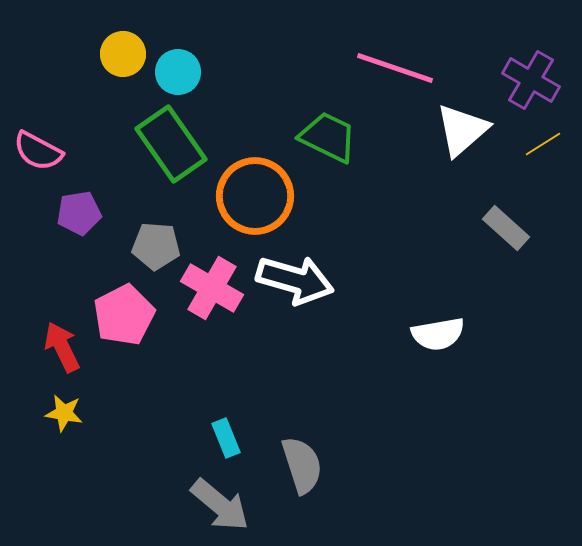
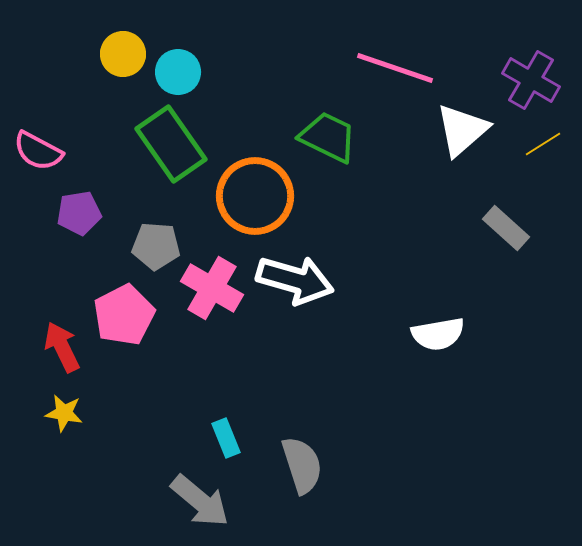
gray arrow: moved 20 px left, 4 px up
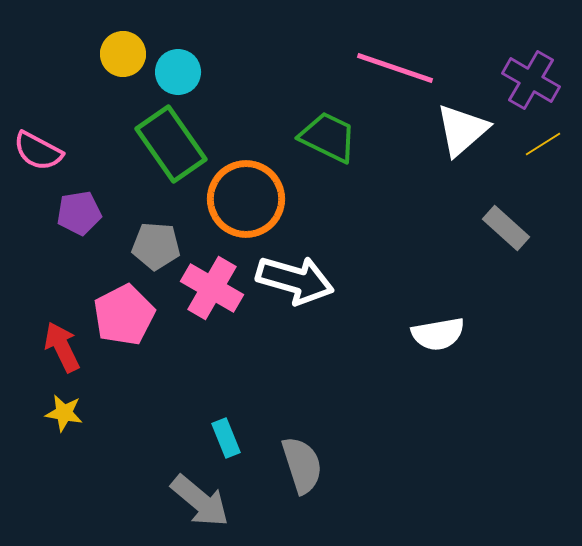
orange circle: moved 9 px left, 3 px down
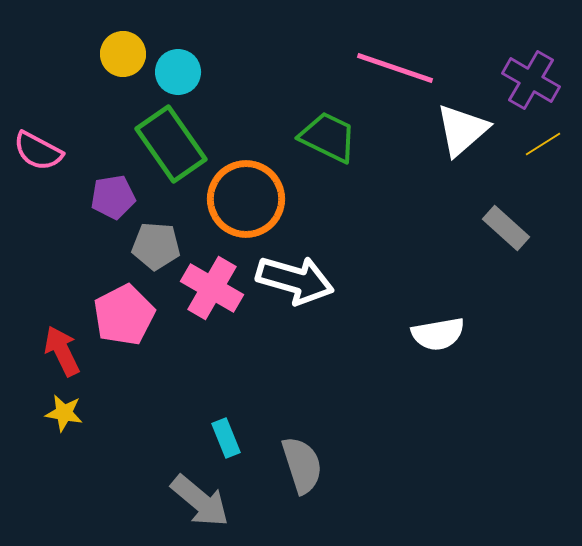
purple pentagon: moved 34 px right, 16 px up
red arrow: moved 4 px down
